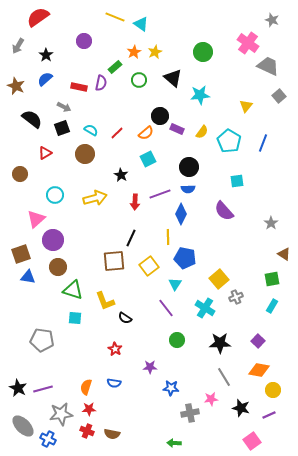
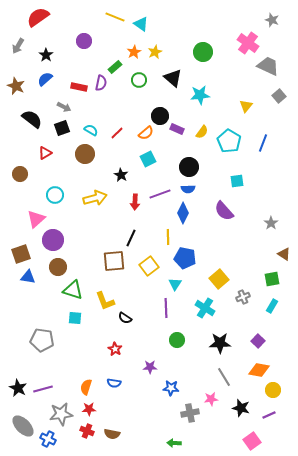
blue diamond at (181, 214): moved 2 px right, 1 px up
gray cross at (236, 297): moved 7 px right
purple line at (166, 308): rotated 36 degrees clockwise
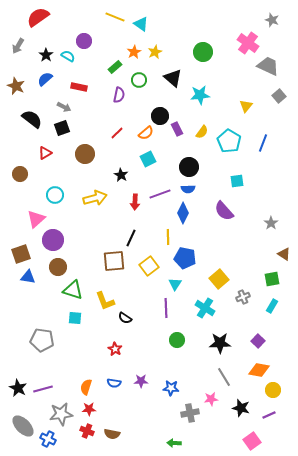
purple semicircle at (101, 83): moved 18 px right, 12 px down
purple rectangle at (177, 129): rotated 40 degrees clockwise
cyan semicircle at (91, 130): moved 23 px left, 74 px up
purple star at (150, 367): moved 9 px left, 14 px down
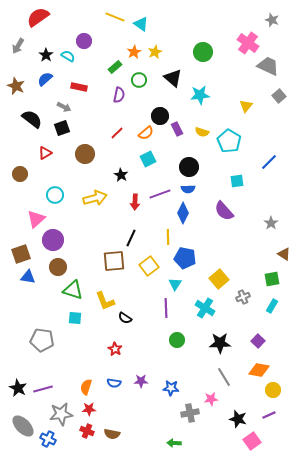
yellow semicircle at (202, 132): rotated 72 degrees clockwise
blue line at (263, 143): moved 6 px right, 19 px down; rotated 24 degrees clockwise
black star at (241, 408): moved 3 px left, 11 px down
